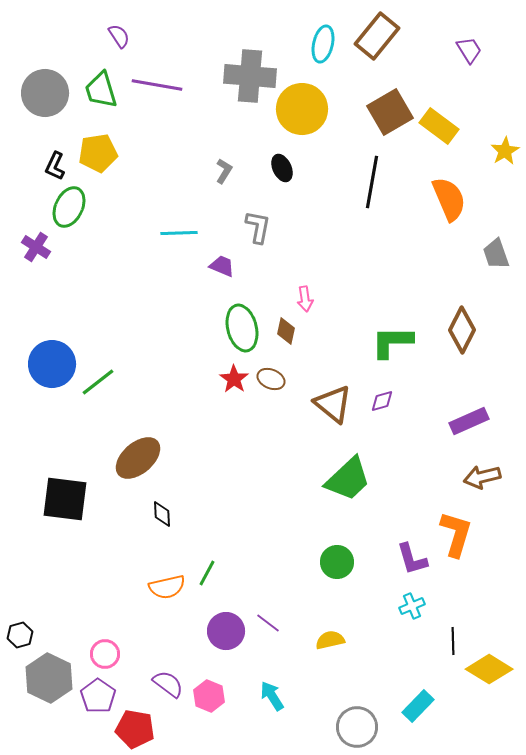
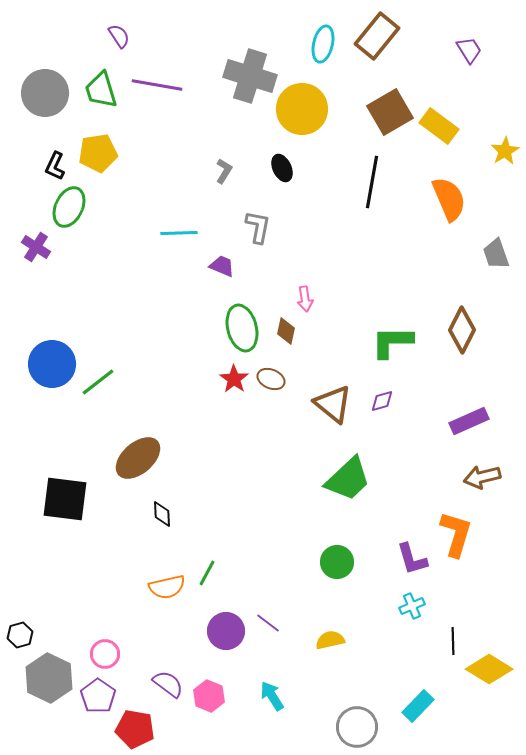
gray cross at (250, 76): rotated 12 degrees clockwise
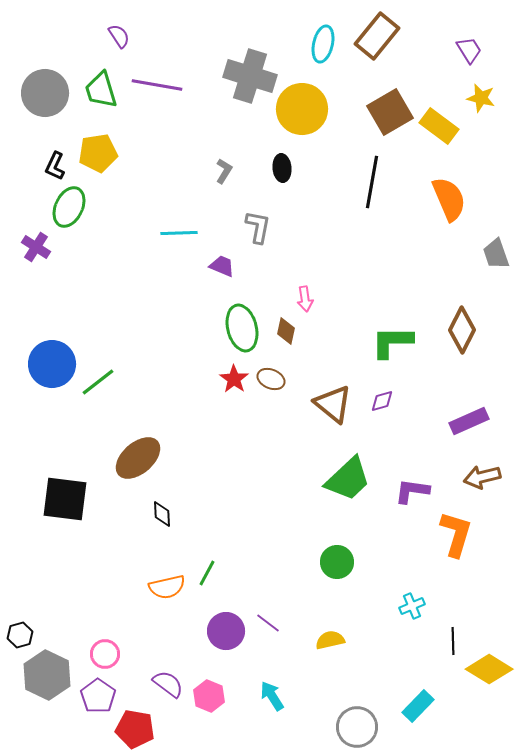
yellow star at (505, 151): moved 24 px left, 53 px up; rotated 28 degrees counterclockwise
black ellipse at (282, 168): rotated 20 degrees clockwise
purple L-shape at (412, 559): moved 68 px up; rotated 114 degrees clockwise
gray hexagon at (49, 678): moved 2 px left, 3 px up
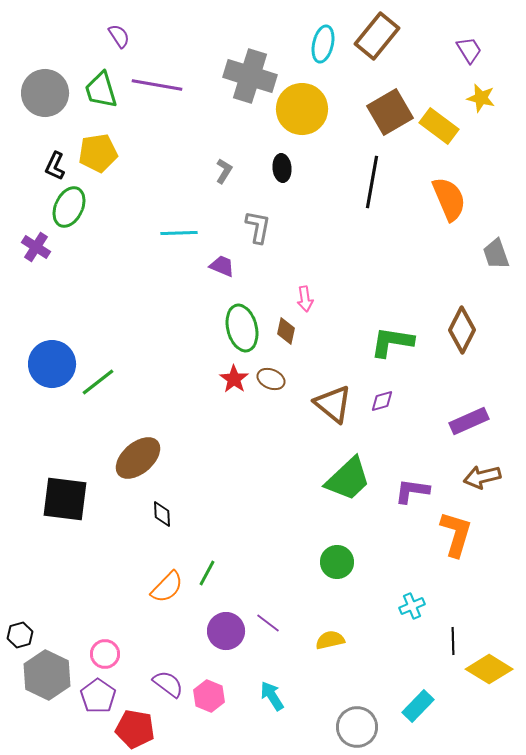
green L-shape at (392, 342): rotated 9 degrees clockwise
orange semicircle at (167, 587): rotated 33 degrees counterclockwise
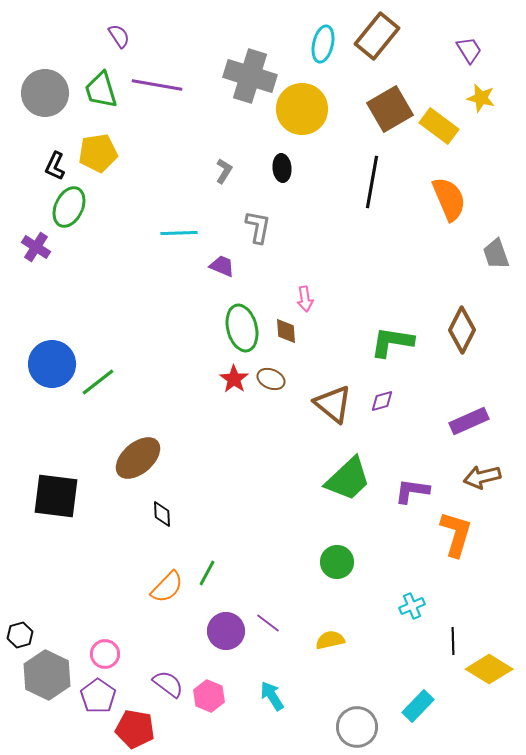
brown square at (390, 112): moved 3 px up
brown diamond at (286, 331): rotated 16 degrees counterclockwise
black square at (65, 499): moved 9 px left, 3 px up
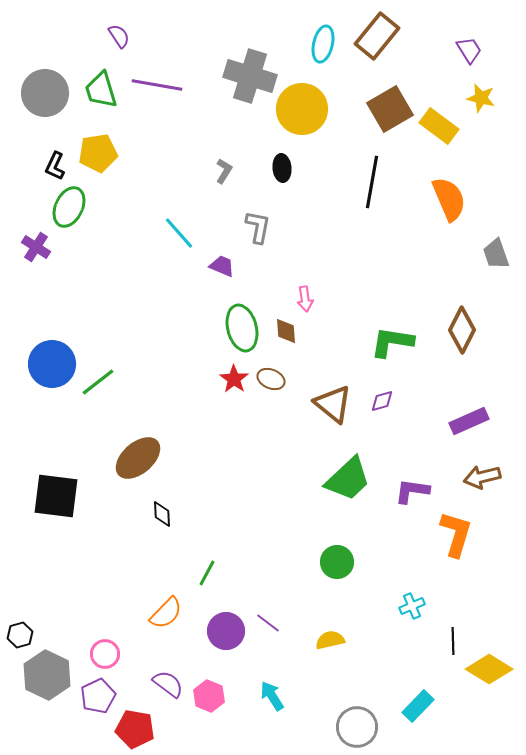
cyan line at (179, 233): rotated 51 degrees clockwise
orange semicircle at (167, 587): moved 1 px left, 26 px down
purple pentagon at (98, 696): rotated 12 degrees clockwise
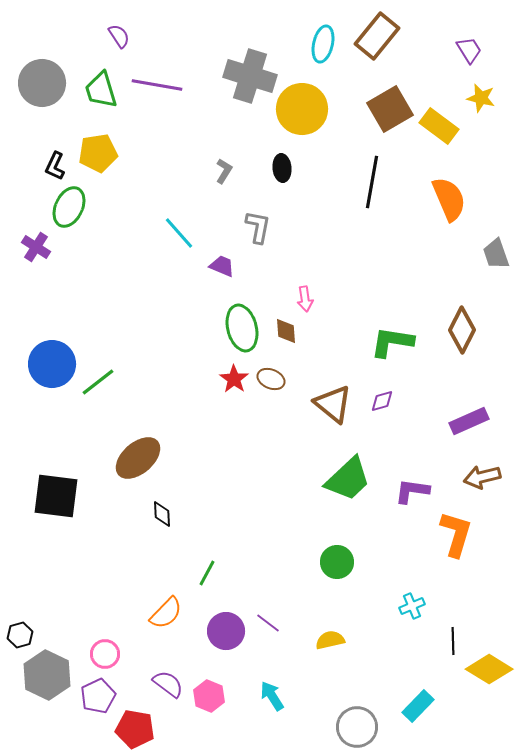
gray circle at (45, 93): moved 3 px left, 10 px up
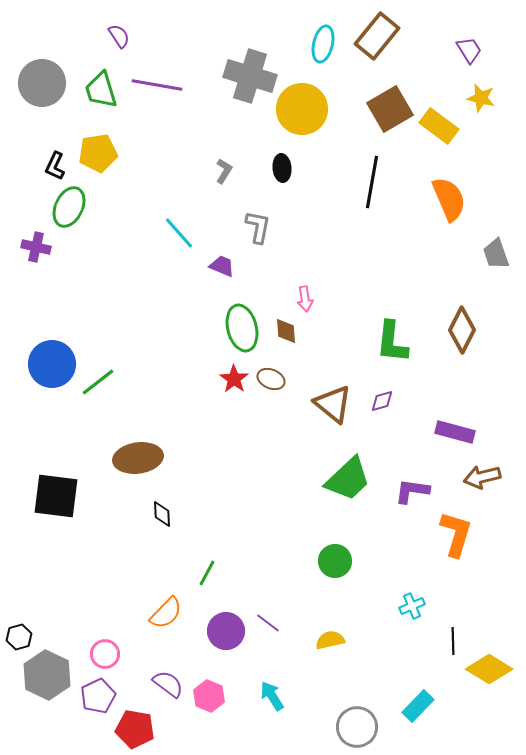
purple cross at (36, 247): rotated 20 degrees counterclockwise
green L-shape at (392, 342): rotated 93 degrees counterclockwise
purple rectangle at (469, 421): moved 14 px left, 11 px down; rotated 39 degrees clockwise
brown ellipse at (138, 458): rotated 33 degrees clockwise
green circle at (337, 562): moved 2 px left, 1 px up
black hexagon at (20, 635): moved 1 px left, 2 px down
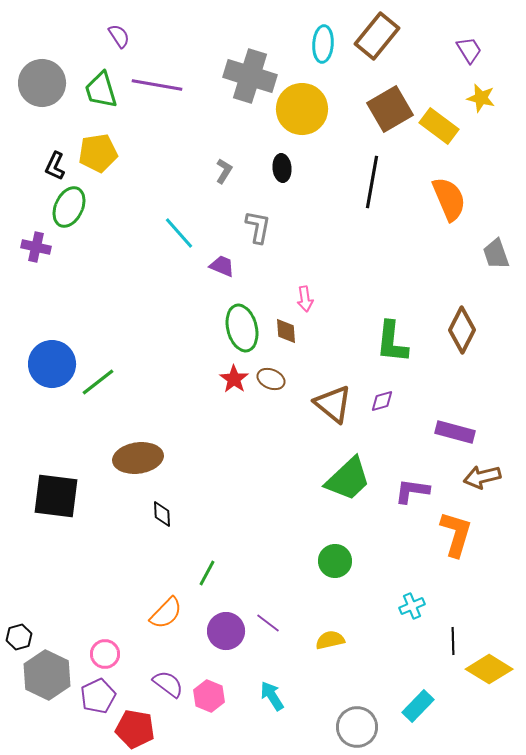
cyan ellipse at (323, 44): rotated 9 degrees counterclockwise
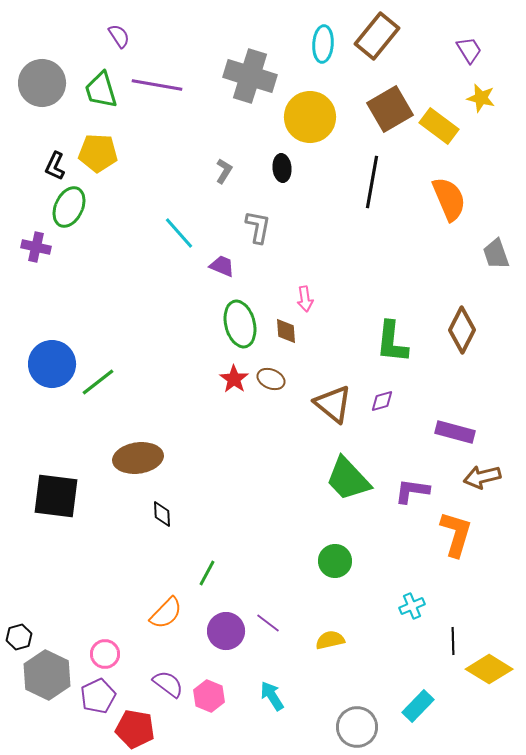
yellow circle at (302, 109): moved 8 px right, 8 px down
yellow pentagon at (98, 153): rotated 12 degrees clockwise
green ellipse at (242, 328): moved 2 px left, 4 px up
green trapezoid at (348, 479): rotated 90 degrees clockwise
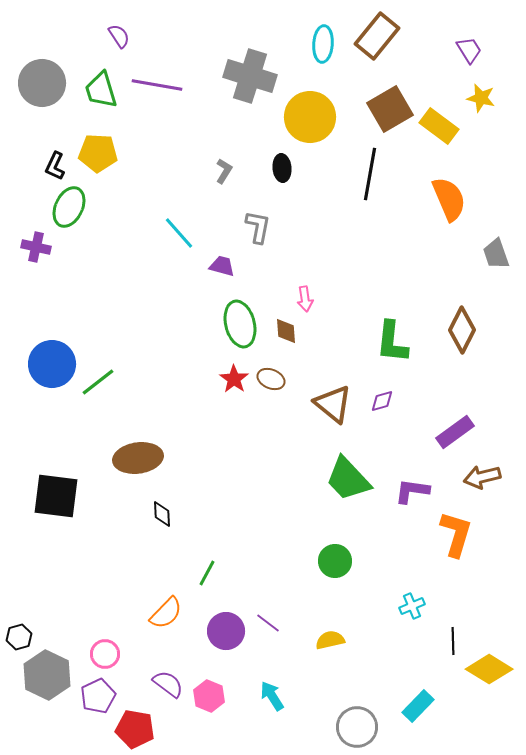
black line at (372, 182): moved 2 px left, 8 px up
purple trapezoid at (222, 266): rotated 8 degrees counterclockwise
purple rectangle at (455, 432): rotated 51 degrees counterclockwise
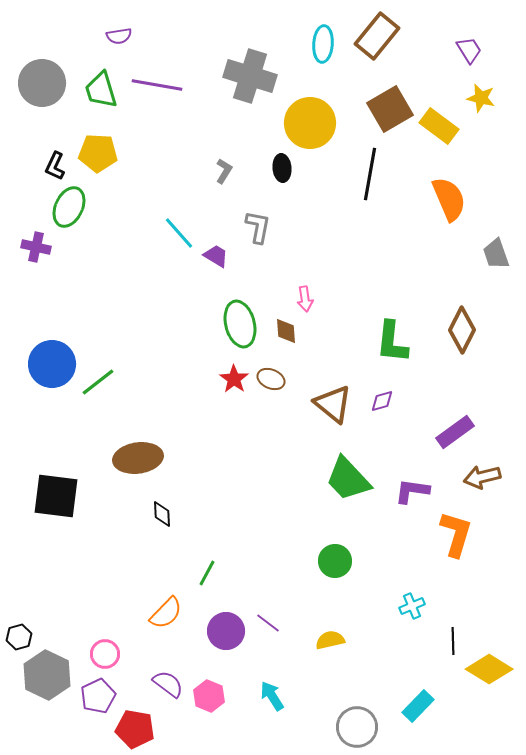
purple semicircle at (119, 36): rotated 115 degrees clockwise
yellow circle at (310, 117): moved 6 px down
purple trapezoid at (222, 266): moved 6 px left, 10 px up; rotated 16 degrees clockwise
